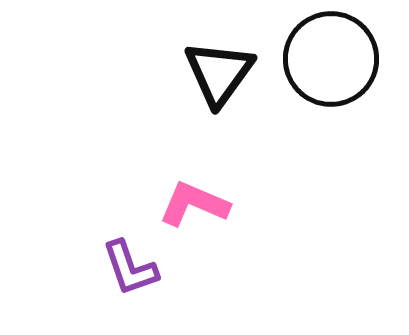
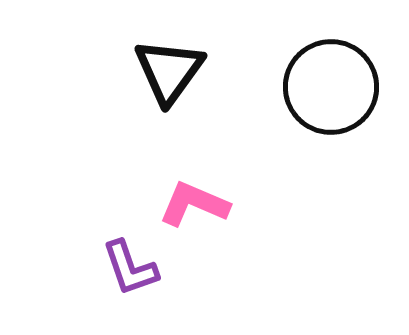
black circle: moved 28 px down
black triangle: moved 50 px left, 2 px up
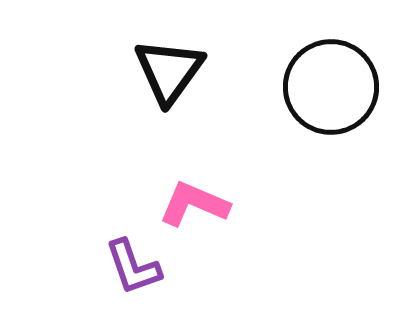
purple L-shape: moved 3 px right, 1 px up
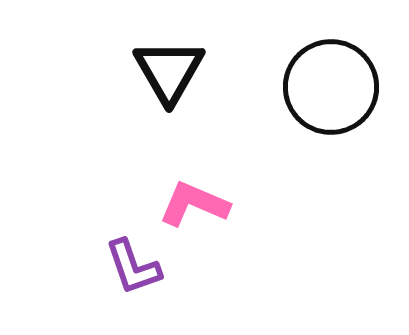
black triangle: rotated 6 degrees counterclockwise
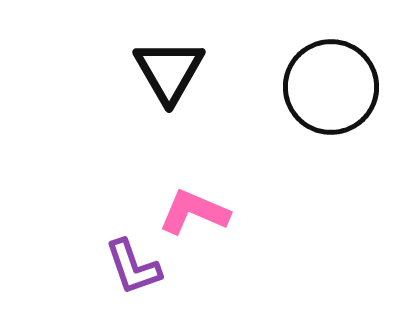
pink L-shape: moved 8 px down
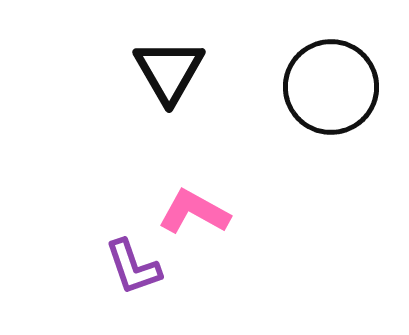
pink L-shape: rotated 6 degrees clockwise
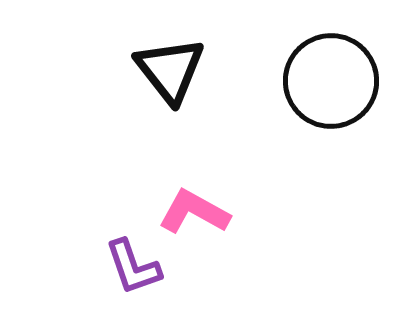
black triangle: moved 1 px right, 1 px up; rotated 8 degrees counterclockwise
black circle: moved 6 px up
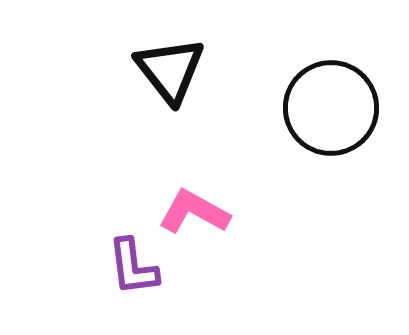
black circle: moved 27 px down
purple L-shape: rotated 12 degrees clockwise
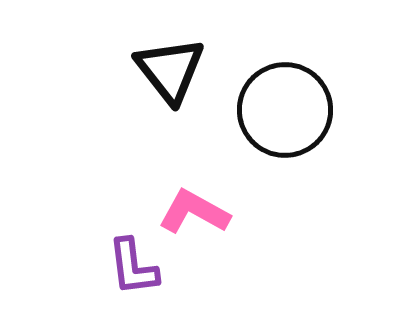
black circle: moved 46 px left, 2 px down
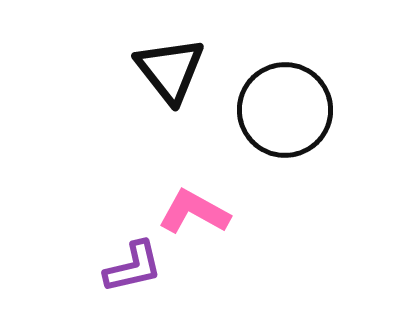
purple L-shape: rotated 96 degrees counterclockwise
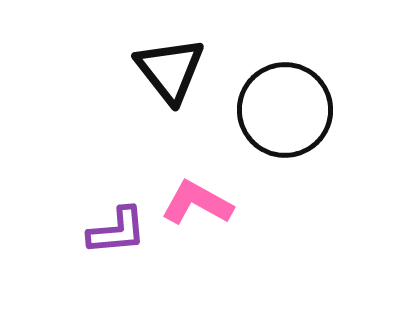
pink L-shape: moved 3 px right, 9 px up
purple L-shape: moved 16 px left, 36 px up; rotated 8 degrees clockwise
